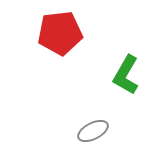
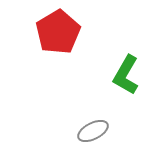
red pentagon: moved 2 px left, 1 px up; rotated 24 degrees counterclockwise
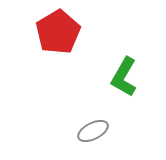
green L-shape: moved 2 px left, 2 px down
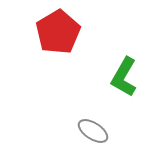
gray ellipse: rotated 60 degrees clockwise
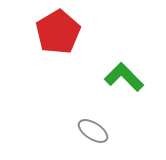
green L-shape: rotated 105 degrees clockwise
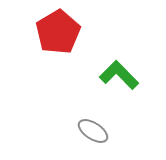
green L-shape: moved 5 px left, 2 px up
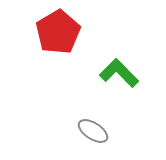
green L-shape: moved 2 px up
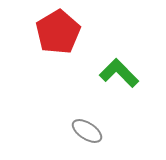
gray ellipse: moved 6 px left
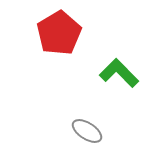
red pentagon: moved 1 px right, 1 px down
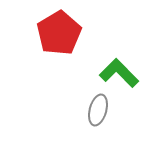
gray ellipse: moved 11 px right, 21 px up; rotated 72 degrees clockwise
